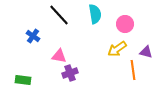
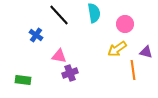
cyan semicircle: moved 1 px left, 1 px up
blue cross: moved 3 px right, 1 px up
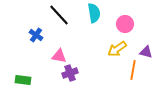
orange line: rotated 18 degrees clockwise
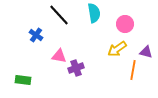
purple cross: moved 6 px right, 5 px up
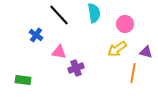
pink triangle: moved 4 px up
orange line: moved 3 px down
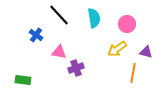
cyan semicircle: moved 5 px down
pink circle: moved 2 px right
